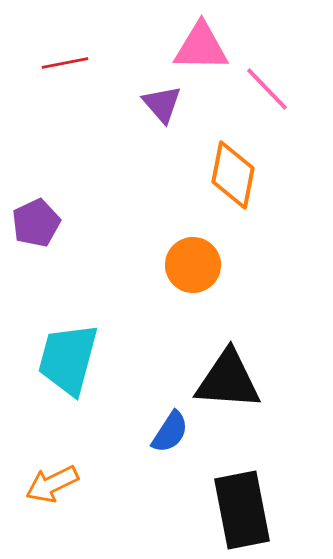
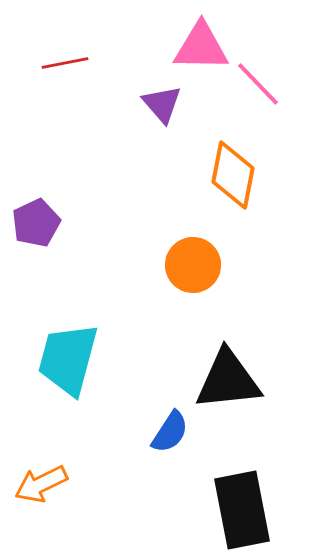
pink line: moved 9 px left, 5 px up
black triangle: rotated 10 degrees counterclockwise
orange arrow: moved 11 px left
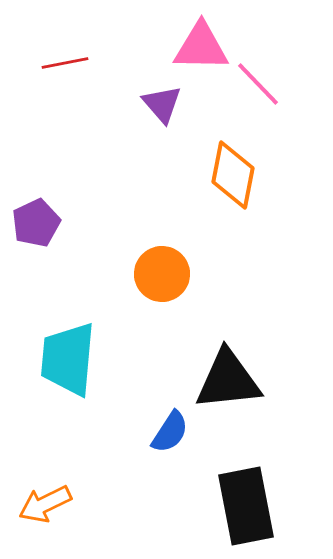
orange circle: moved 31 px left, 9 px down
cyan trapezoid: rotated 10 degrees counterclockwise
orange arrow: moved 4 px right, 20 px down
black rectangle: moved 4 px right, 4 px up
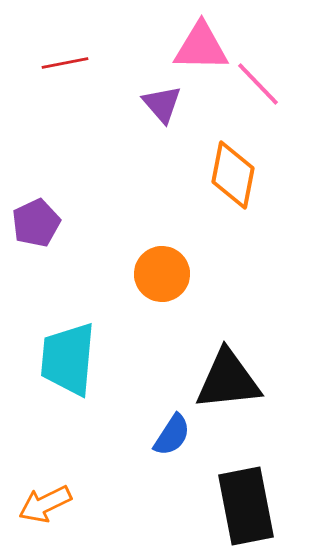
blue semicircle: moved 2 px right, 3 px down
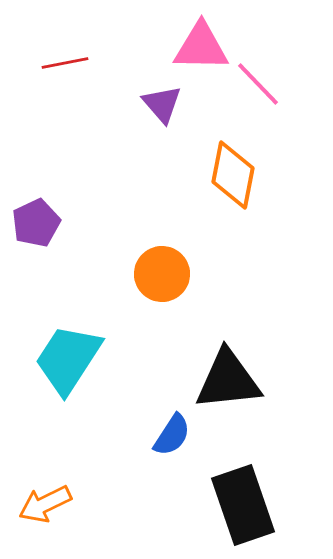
cyan trapezoid: rotated 28 degrees clockwise
black rectangle: moved 3 px left, 1 px up; rotated 8 degrees counterclockwise
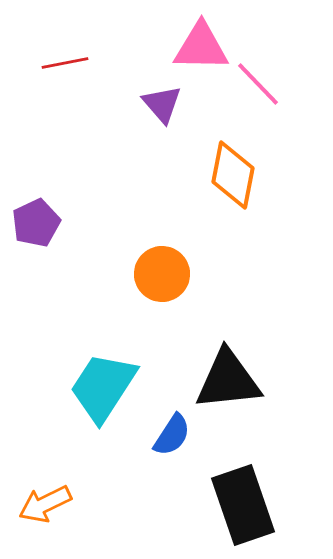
cyan trapezoid: moved 35 px right, 28 px down
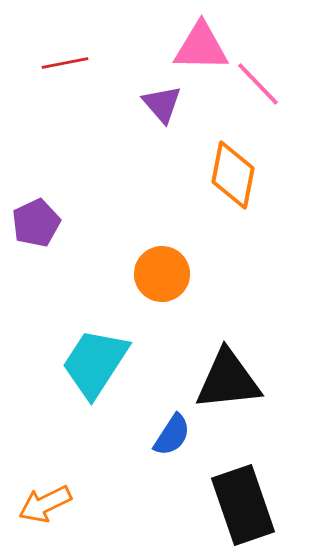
cyan trapezoid: moved 8 px left, 24 px up
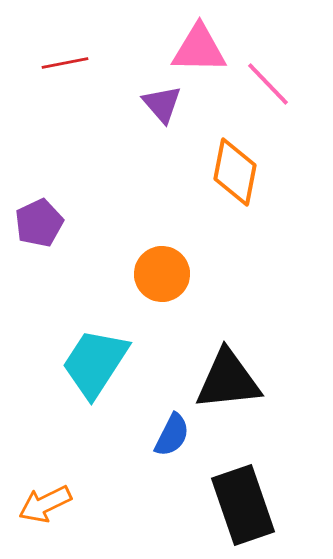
pink triangle: moved 2 px left, 2 px down
pink line: moved 10 px right
orange diamond: moved 2 px right, 3 px up
purple pentagon: moved 3 px right
blue semicircle: rotated 6 degrees counterclockwise
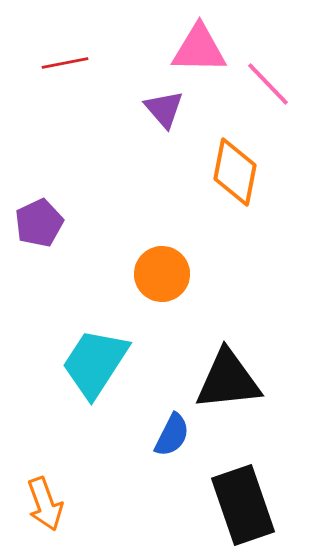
purple triangle: moved 2 px right, 5 px down
orange arrow: rotated 84 degrees counterclockwise
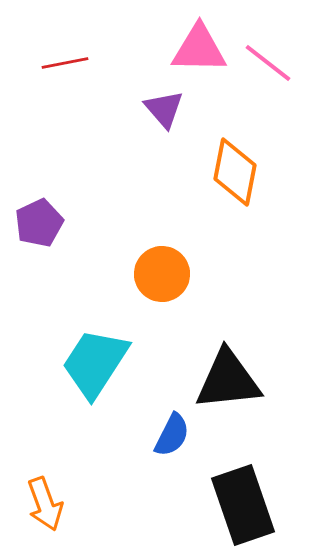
pink line: moved 21 px up; rotated 8 degrees counterclockwise
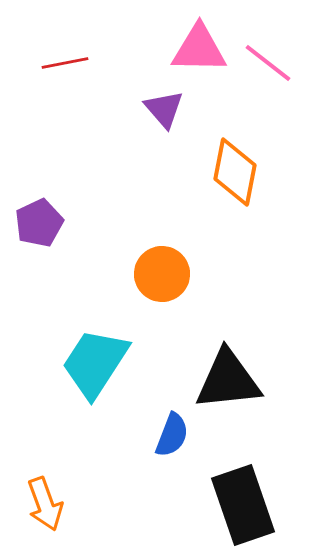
blue semicircle: rotated 6 degrees counterclockwise
